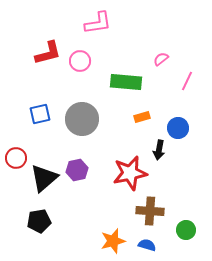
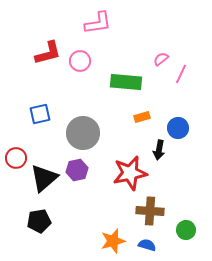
pink line: moved 6 px left, 7 px up
gray circle: moved 1 px right, 14 px down
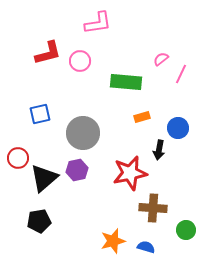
red circle: moved 2 px right
brown cross: moved 3 px right, 3 px up
blue semicircle: moved 1 px left, 2 px down
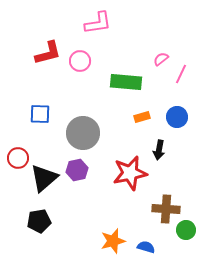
blue square: rotated 15 degrees clockwise
blue circle: moved 1 px left, 11 px up
brown cross: moved 13 px right, 1 px down
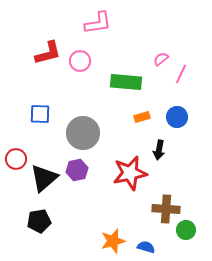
red circle: moved 2 px left, 1 px down
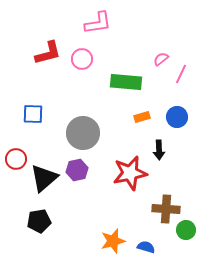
pink circle: moved 2 px right, 2 px up
blue square: moved 7 px left
black arrow: rotated 12 degrees counterclockwise
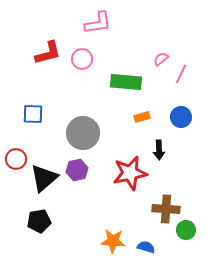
blue circle: moved 4 px right
orange star: rotated 20 degrees clockwise
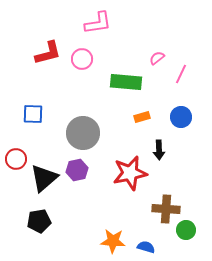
pink semicircle: moved 4 px left, 1 px up
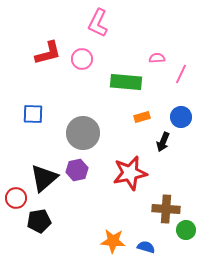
pink L-shape: rotated 124 degrees clockwise
pink semicircle: rotated 35 degrees clockwise
black arrow: moved 4 px right, 8 px up; rotated 24 degrees clockwise
red circle: moved 39 px down
